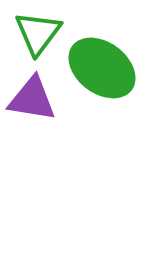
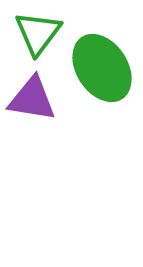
green ellipse: rotated 20 degrees clockwise
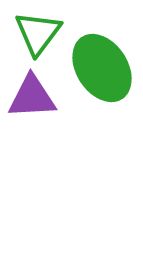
purple triangle: moved 2 px up; rotated 12 degrees counterclockwise
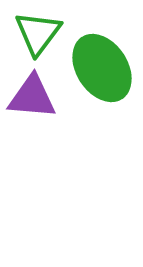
purple triangle: rotated 8 degrees clockwise
